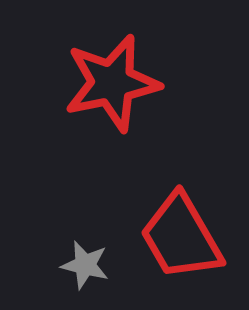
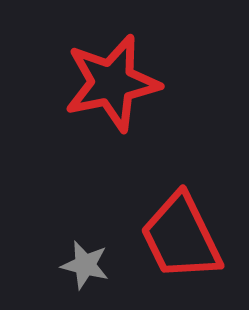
red trapezoid: rotated 4 degrees clockwise
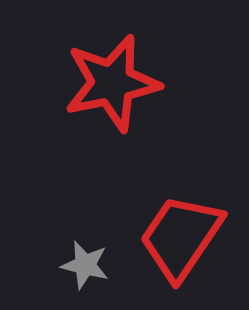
red trapezoid: rotated 60 degrees clockwise
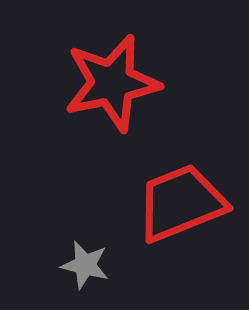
red trapezoid: moved 34 px up; rotated 34 degrees clockwise
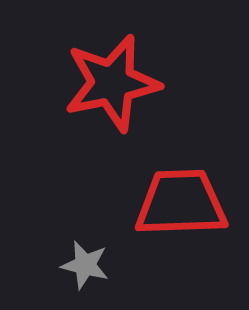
red trapezoid: rotated 20 degrees clockwise
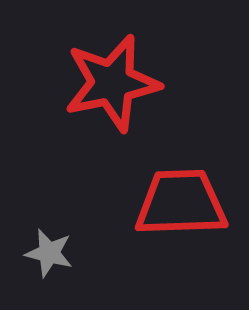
gray star: moved 36 px left, 12 px up
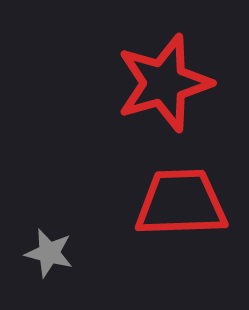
red star: moved 52 px right; rotated 4 degrees counterclockwise
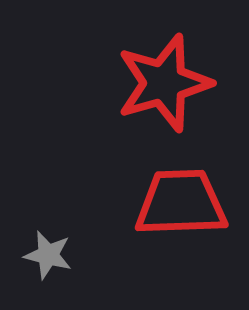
gray star: moved 1 px left, 2 px down
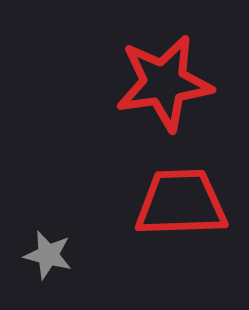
red star: rotated 8 degrees clockwise
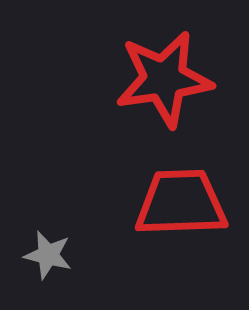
red star: moved 4 px up
